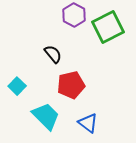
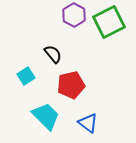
green square: moved 1 px right, 5 px up
cyan square: moved 9 px right, 10 px up; rotated 12 degrees clockwise
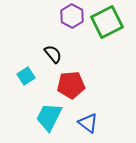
purple hexagon: moved 2 px left, 1 px down
green square: moved 2 px left
red pentagon: rotated 8 degrees clockwise
cyan trapezoid: moved 3 px right, 1 px down; rotated 108 degrees counterclockwise
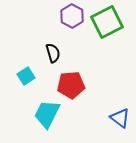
black semicircle: moved 1 px up; rotated 24 degrees clockwise
cyan trapezoid: moved 2 px left, 3 px up
blue triangle: moved 32 px right, 5 px up
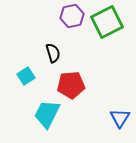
purple hexagon: rotated 20 degrees clockwise
blue triangle: rotated 25 degrees clockwise
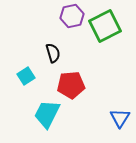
green square: moved 2 px left, 4 px down
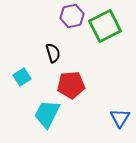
cyan square: moved 4 px left, 1 px down
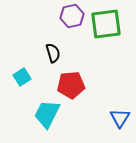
green square: moved 1 px right, 2 px up; rotated 20 degrees clockwise
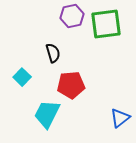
cyan square: rotated 12 degrees counterclockwise
blue triangle: rotated 20 degrees clockwise
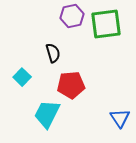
blue triangle: rotated 25 degrees counterclockwise
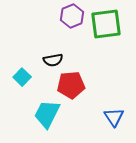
purple hexagon: rotated 10 degrees counterclockwise
black semicircle: moved 7 px down; rotated 96 degrees clockwise
blue triangle: moved 6 px left, 1 px up
